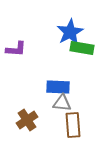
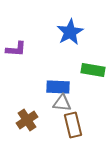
green rectangle: moved 11 px right, 22 px down
brown rectangle: rotated 10 degrees counterclockwise
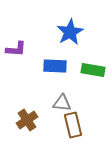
blue rectangle: moved 3 px left, 21 px up
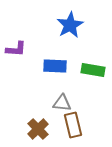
blue star: moved 7 px up
brown cross: moved 11 px right, 9 px down; rotated 10 degrees counterclockwise
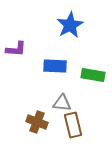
green rectangle: moved 5 px down
brown cross: moved 1 px left, 7 px up; rotated 25 degrees counterclockwise
